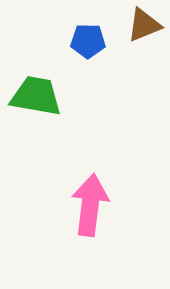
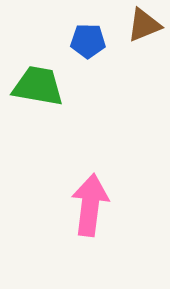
green trapezoid: moved 2 px right, 10 px up
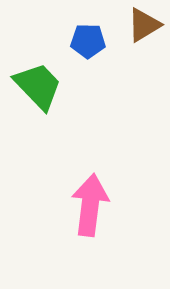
brown triangle: rotated 9 degrees counterclockwise
green trapezoid: rotated 36 degrees clockwise
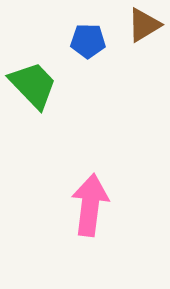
green trapezoid: moved 5 px left, 1 px up
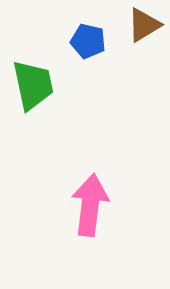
blue pentagon: rotated 12 degrees clockwise
green trapezoid: rotated 32 degrees clockwise
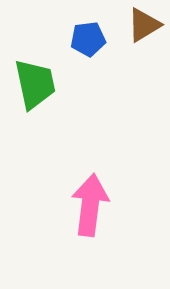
blue pentagon: moved 2 px up; rotated 20 degrees counterclockwise
green trapezoid: moved 2 px right, 1 px up
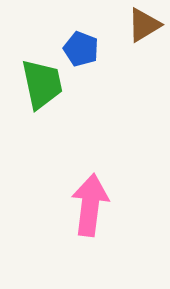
blue pentagon: moved 7 px left, 10 px down; rotated 28 degrees clockwise
green trapezoid: moved 7 px right
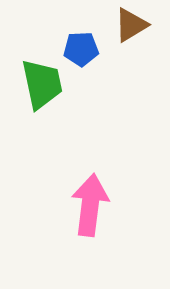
brown triangle: moved 13 px left
blue pentagon: rotated 24 degrees counterclockwise
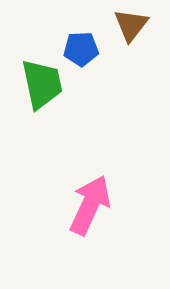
brown triangle: rotated 21 degrees counterclockwise
pink arrow: rotated 18 degrees clockwise
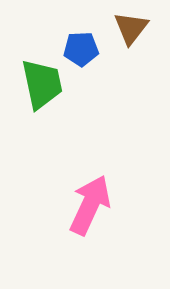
brown triangle: moved 3 px down
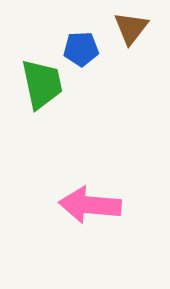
pink arrow: rotated 110 degrees counterclockwise
